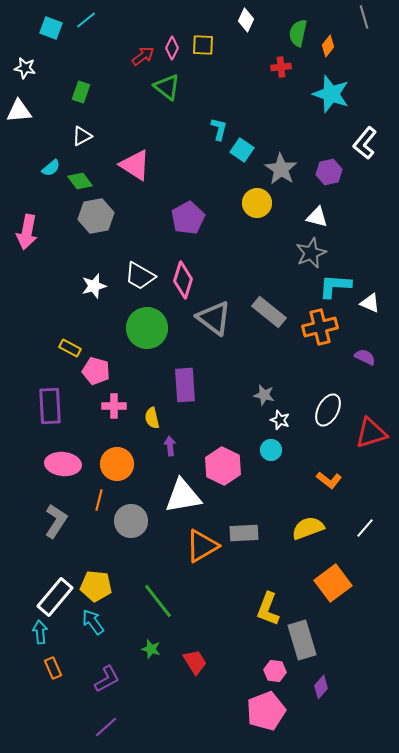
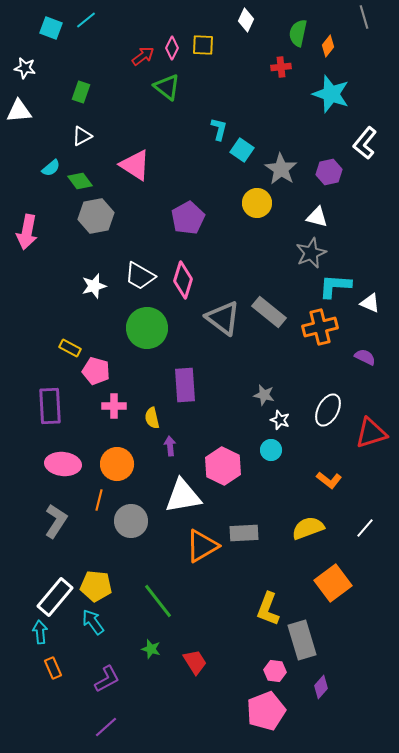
gray triangle at (214, 318): moved 9 px right
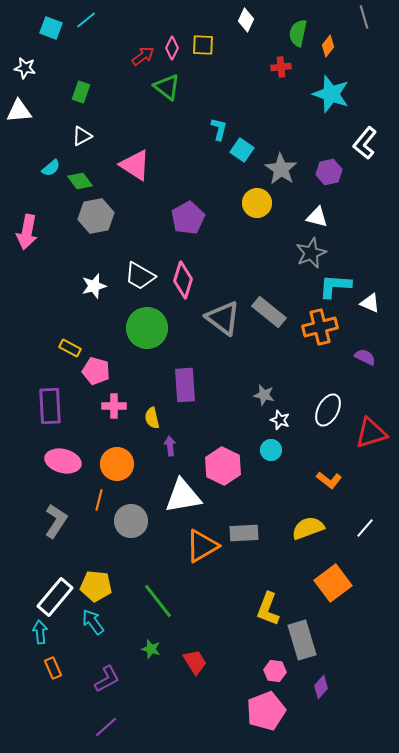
pink ellipse at (63, 464): moved 3 px up; rotated 8 degrees clockwise
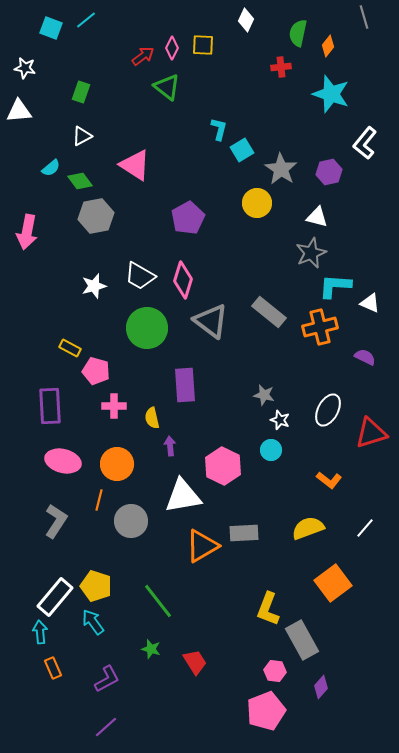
cyan square at (242, 150): rotated 25 degrees clockwise
gray triangle at (223, 318): moved 12 px left, 3 px down
yellow pentagon at (96, 586): rotated 12 degrees clockwise
gray rectangle at (302, 640): rotated 12 degrees counterclockwise
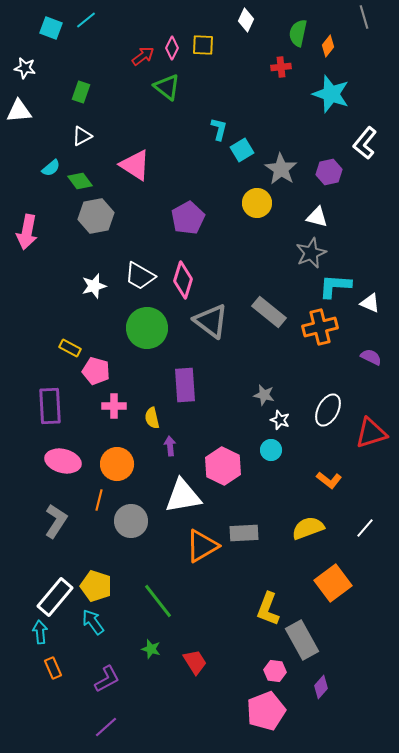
purple semicircle at (365, 357): moved 6 px right
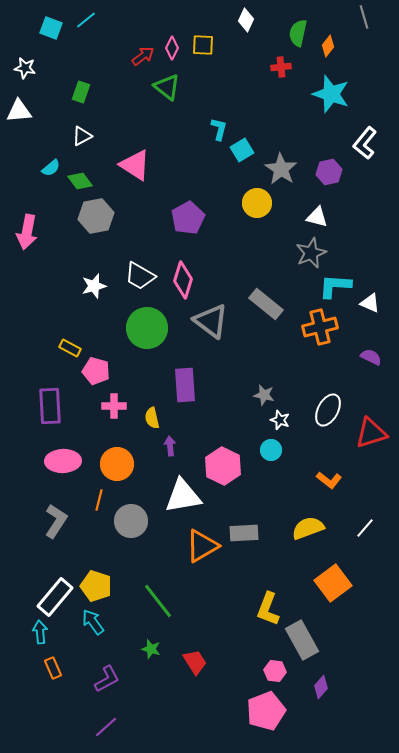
gray rectangle at (269, 312): moved 3 px left, 8 px up
pink ellipse at (63, 461): rotated 16 degrees counterclockwise
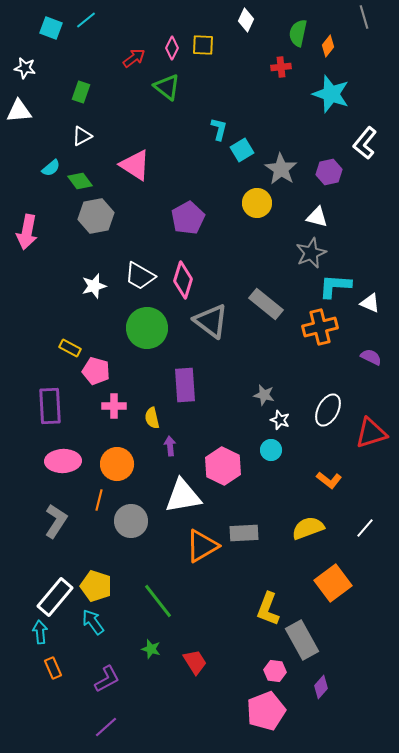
red arrow at (143, 56): moved 9 px left, 2 px down
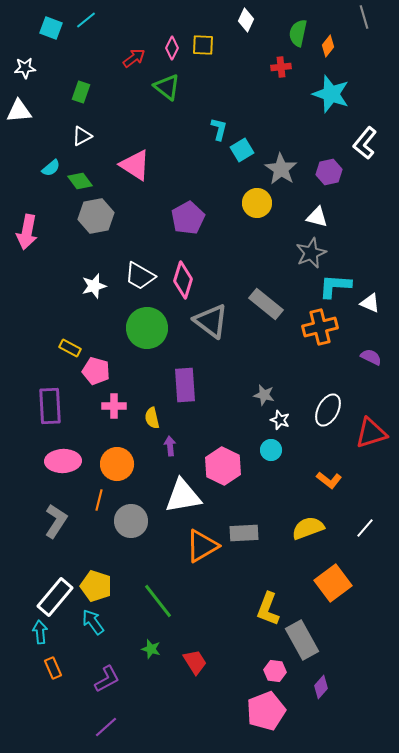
white star at (25, 68): rotated 15 degrees counterclockwise
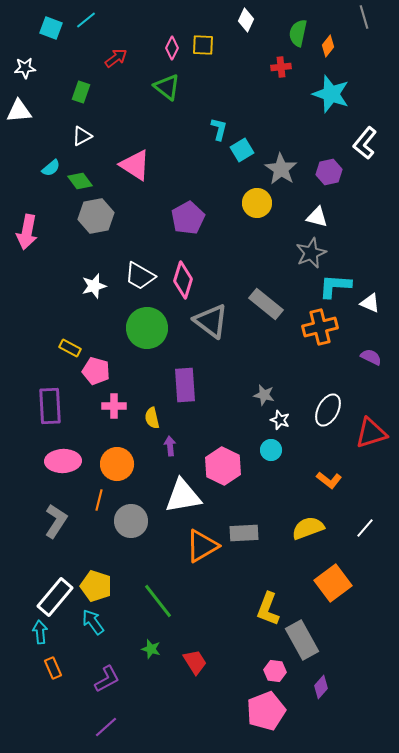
red arrow at (134, 58): moved 18 px left
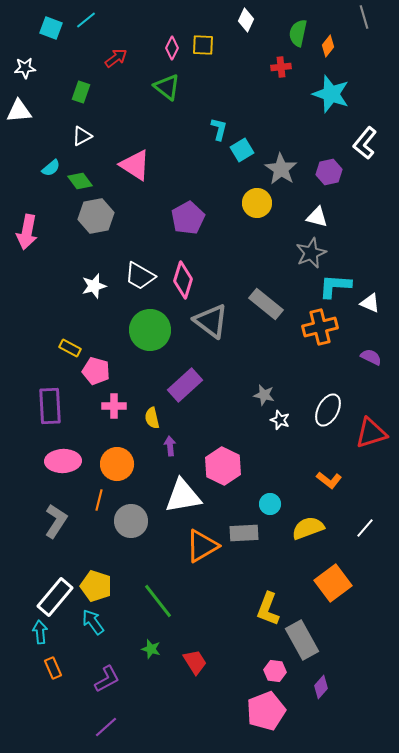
green circle at (147, 328): moved 3 px right, 2 px down
purple rectangle at (185, 385): rotated 52 degrees clockwise
cyan circle at (271, 450): moved 1 px left, 54 px down
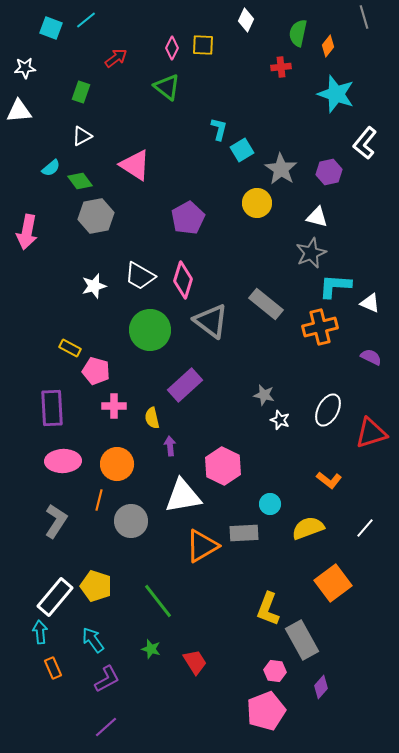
cyan star at (331, 94): moved 5 px right
purple rectangle at (50, 406): moved 2 px right, 2 px down
cyan arrow at (93, 622): moved 18 px down
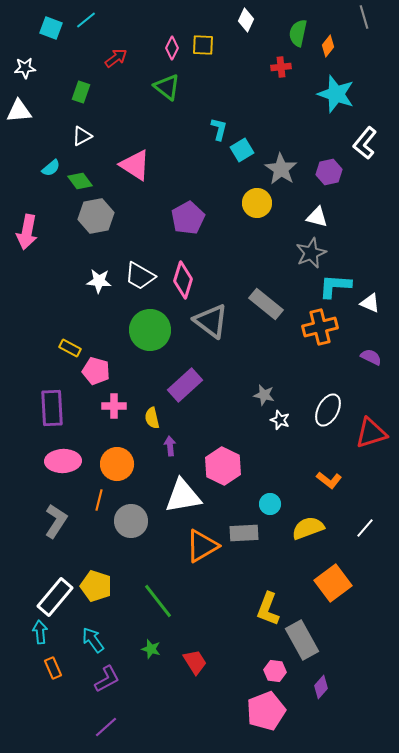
white star at (94, 286): moved 5 px right, 5 px up; rotated 20 degrees clockwise
